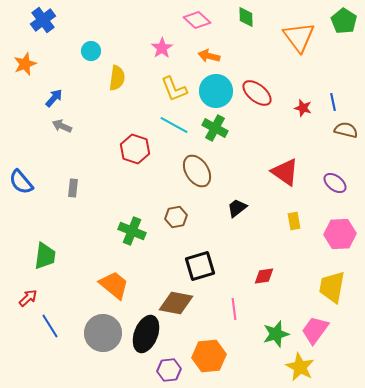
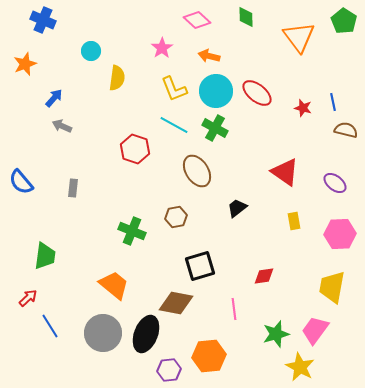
blue cross at (43, 20): rotated 30 degrees counterclockwise
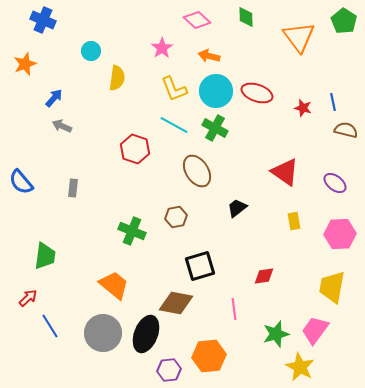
red ellipse at (257, 93): rotated 20 degrees counterclockwise
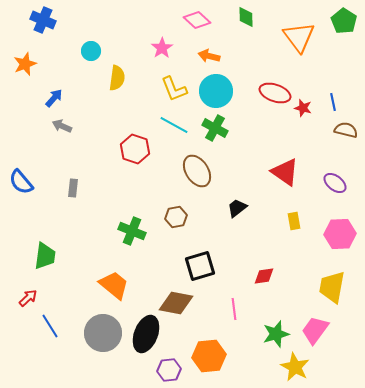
red ellipse at (257, 93): moved 18 px right
yellow star at (300, 367): moved 5 px left
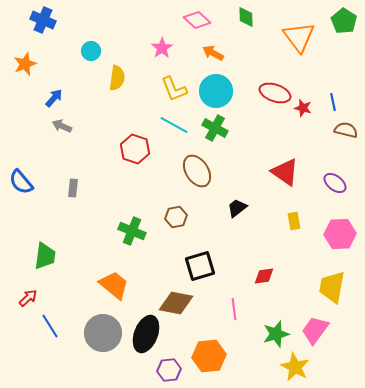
orange arrow at (209, 56): moved 4 px right, 3 px up; rotated 15 degrees clockwise
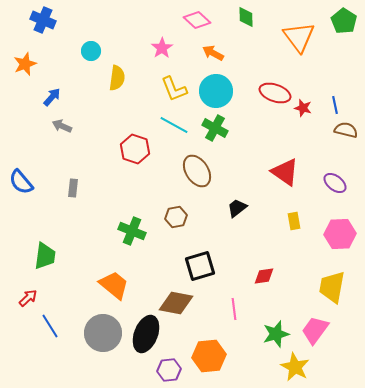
blue arrow at (54, 98): moved 2 px left, 1 px up
blue line at (333, 102): moved 2 px right, 3 px down
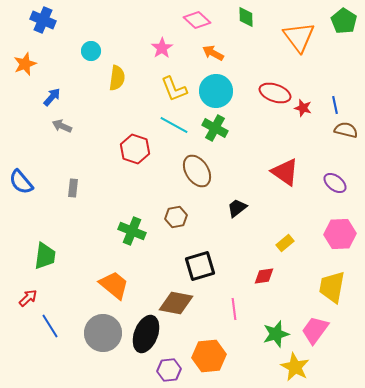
yellow rectangle at (294, 221): moved 9 px left, 22 px down; rotated 60 degrees clockwise
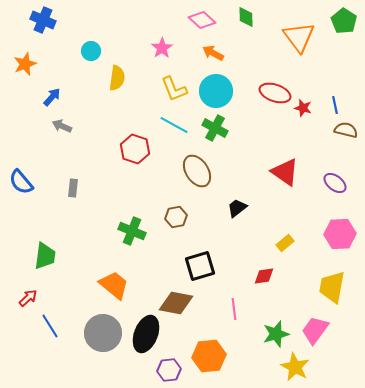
pink diamond at (197, 20): moved 5 px right
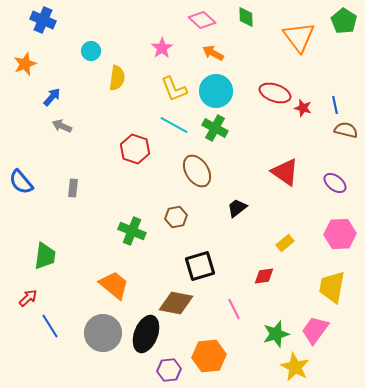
pink line at (234, 309): rotated 20 degrees counterclockwise
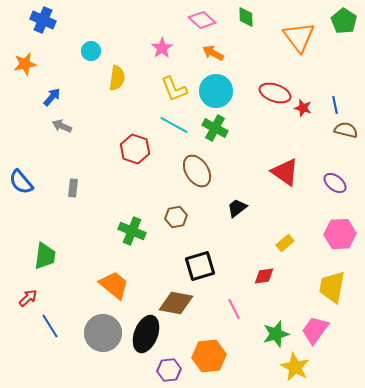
orange star at (25, 64): rotated 10 degrees clockwise
